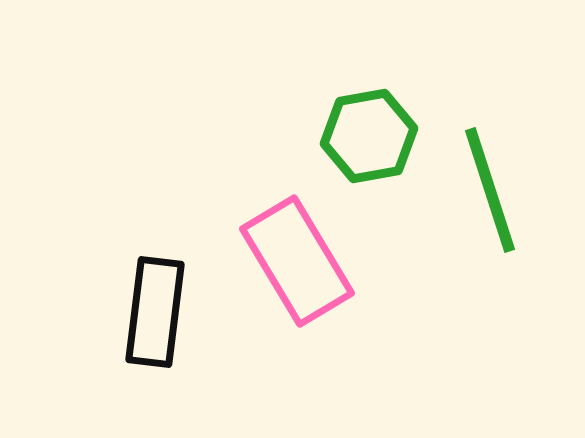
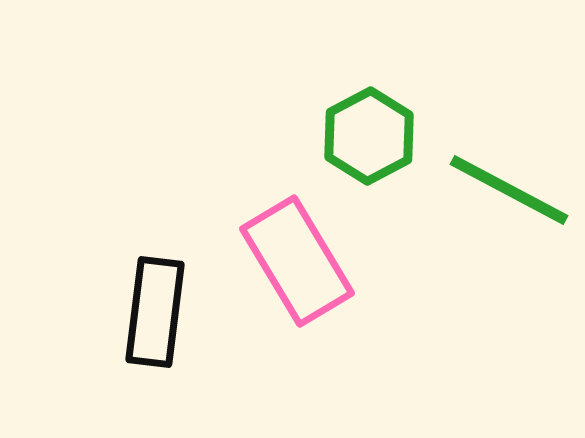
green hexagon: rotated 18 degrees counterclockwise
green line: moved 19 px right; rotated 44 degrees counterclockwise
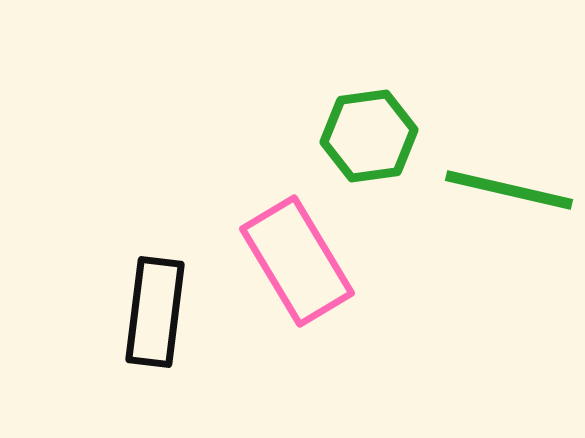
green hexagon: rotated 20 degrees clockwise
green line: rotated 15 degrees counterclockwise
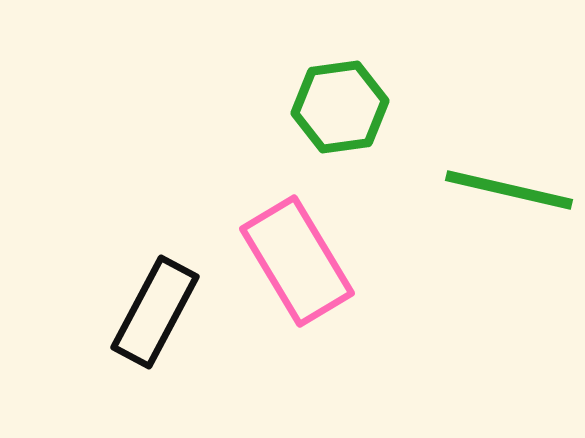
green hexagon: moved 29 px left, 29 px up
black rectangle: rotated 21 degrees clockwise
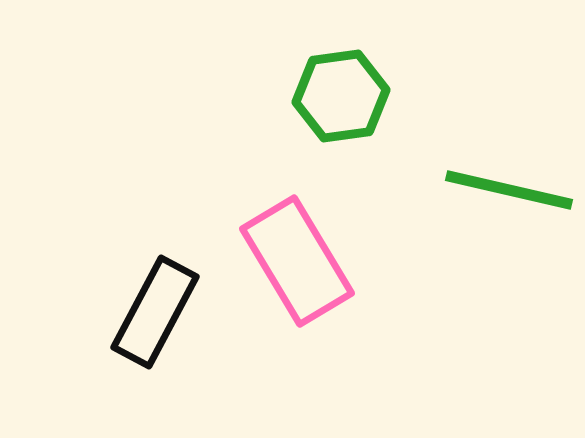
green hexagon: moved 1 px right, 11 px up
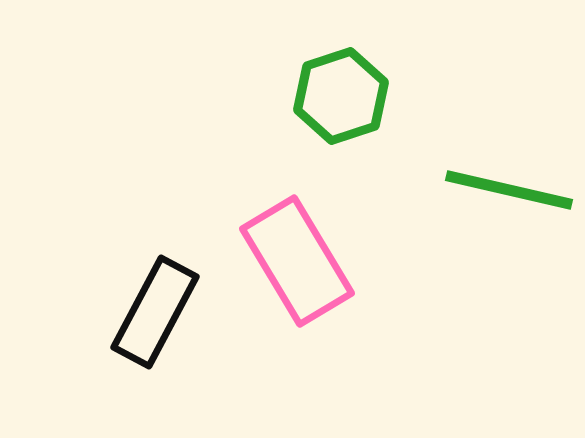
green hexagon: rotated 10 degrees counterclockwise
